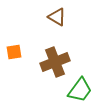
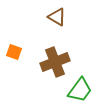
orange square: rotated 28 degrees clockwise
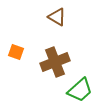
orange square: moved 2 px right
green trapezoid: rotated 12 degrees clockwise
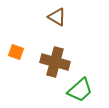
brown cross: rotated 36 degrees clockwise
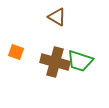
green trapezoid: moved 29 px up; rotated 60 degrees clockwise
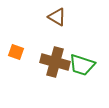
green trapezoid: moved 2 px right, 4 px down
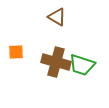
orange square: rotated 21 degrees counterclockwise
brown cross: moved 1 px right
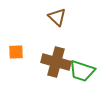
brown triangle: rotated 12 degrees clockwise
green trapezoid: moved 6 px down
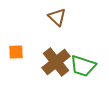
brown cross: rotated 36 degrees clockwise
green trapezoid: moved 1 px right, 5 px up
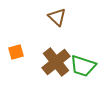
orange square: rotated 14 degrees counterclockwise
